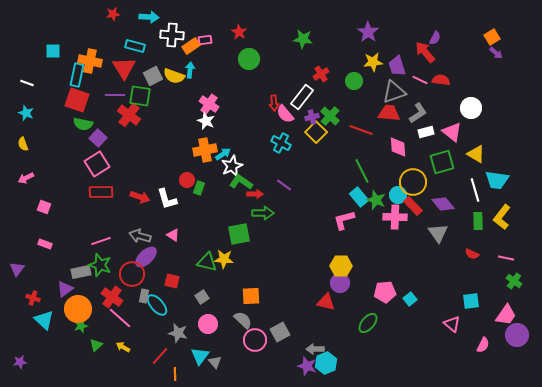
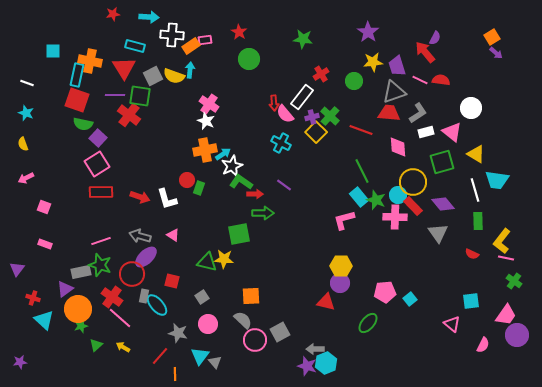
yellow L-shape at (502, 217): moved 24 px down
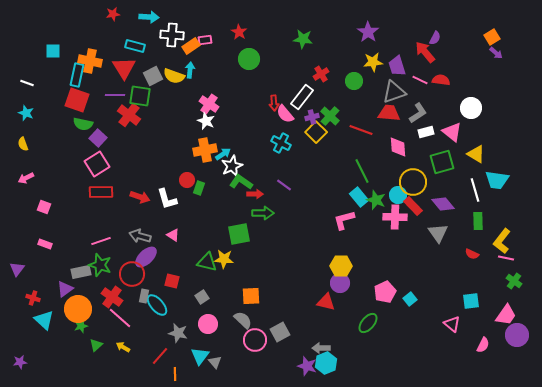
pink pentagon at (385, 292): rotated 20 degrees counterclockwise
gray arrow at (315, 349): moved 6 px right, 1 px up
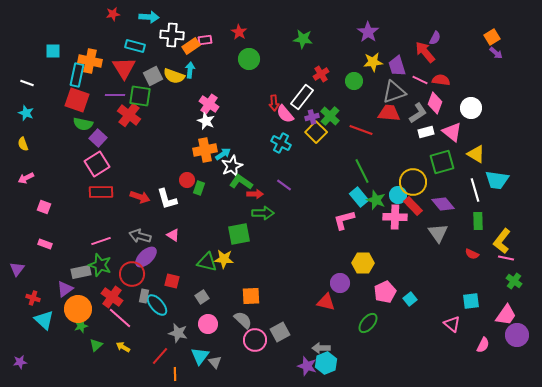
pink diamond at (398, 147): moved 37 px right, 44 px up; rotated 25 degrees clockwise
yellow hexagon at (341, 266): moved 22 px right, 3 px up
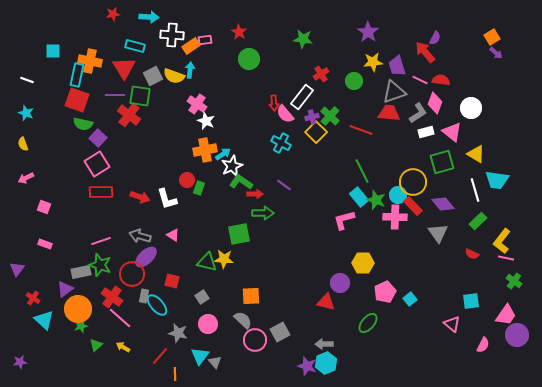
white line at (27, 83): moved 3 px up
pink cross at (209, 104): moved 12 px left
green rectangle at (478, 221): rotated 48 degrees clockwise
red cross at (33, 298): rotated 16 degrees clockwise
gray arrow at (321, 348): moved 3 px right, 4 px up
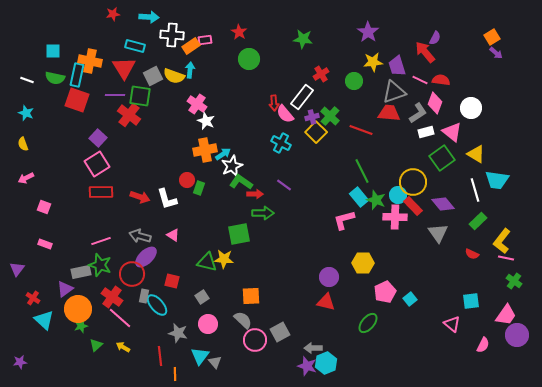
green semicircle at (83, 124): moved 28 px left, 46 px up
green square at (442, 162): moved 4 px up; rotated 20 degrees counterclockwise
purple circle at (340, 283): moved 11 px left, 6 px up
gray arrow at (324, 344): moved 11 px left, 4 px down
red line at (160, 356): rotated 48 degrees counterclockwise
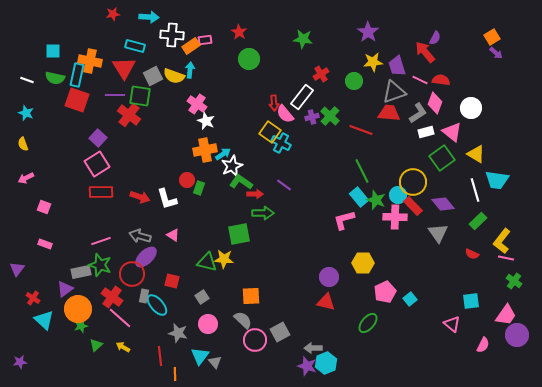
yellow square at (316, 132): moved 46 px left; rotated 10 degrees counterclockwise
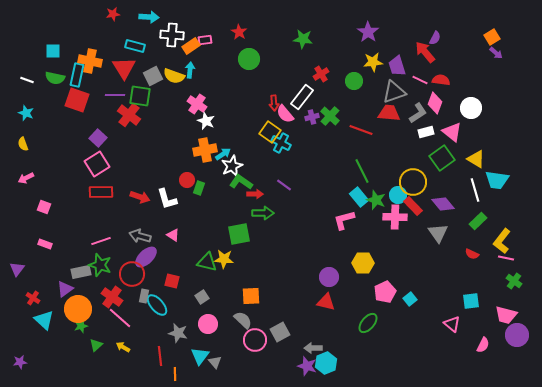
yellow triangle at (476, 154): moved 5 px down
pink trapezoid at (506, 315): rotated 70 degrees clockwise
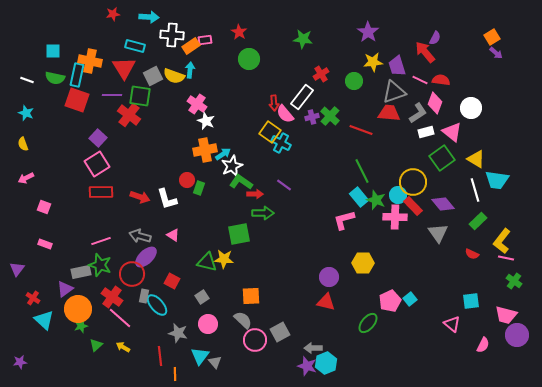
purple line at (115, 95): moved 3 px left
red square at (172, 281): rotated 14 degrees clockwise
pink pentagon at (385, 292): moved 5 px right, 9 px down
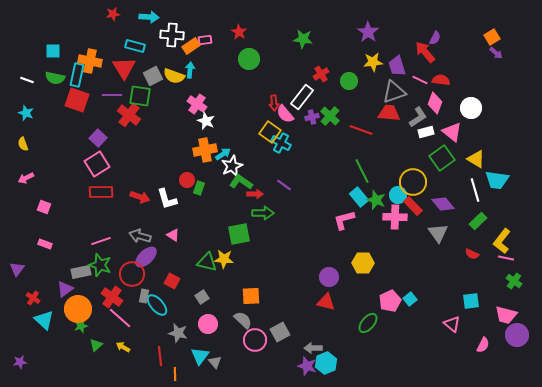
green circle at (354, 81): moved 5 px left
gray L-shape at (418, 113): moved 4 px down
